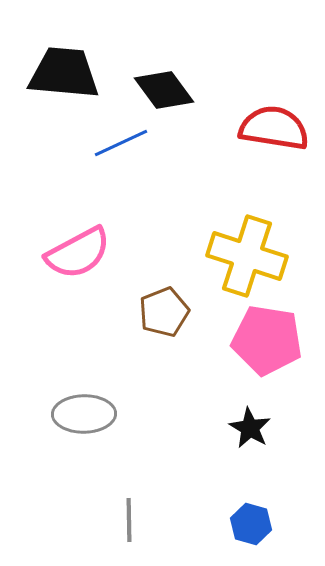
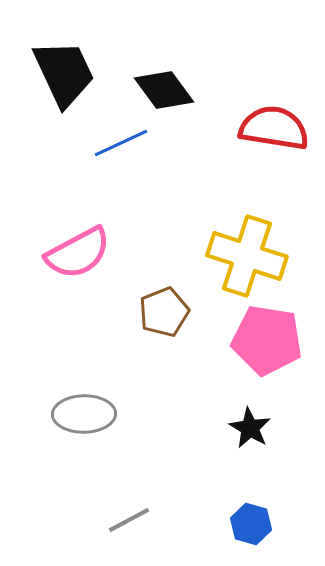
black trapezoid: rotated 60 degrees clockwise
gray line: rotated 63 degrees clockwise
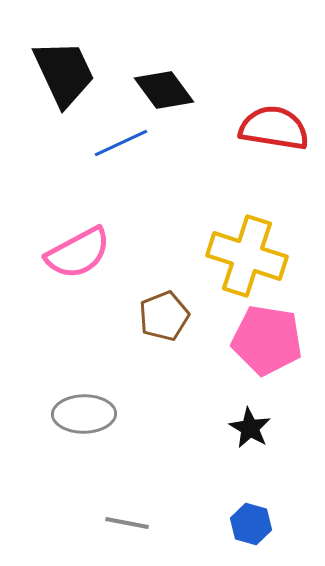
brown pentagon: moved 4 px down
gray line: moved 2 px left, 3 px down; rotated 39 degrees clockwise
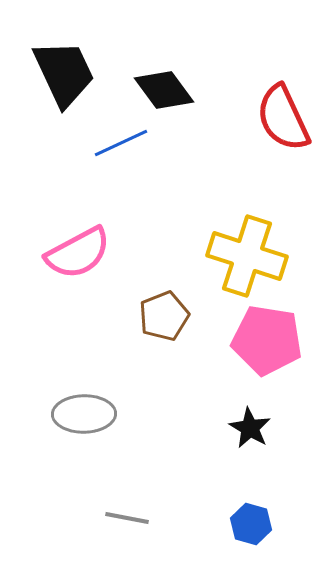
red semicircle: moved 9 px right, 10 px up; rotated 124 degrees counterclockwise
gray line: moved 5 px up
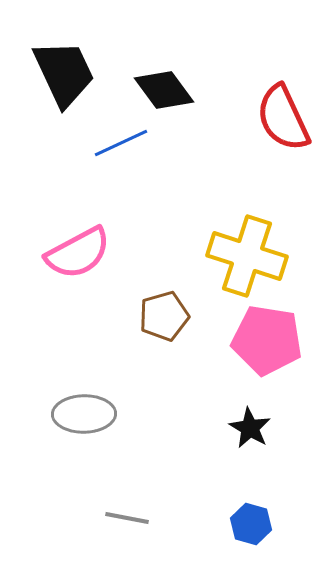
brown pentagon: rotated 6 degrees clockwise
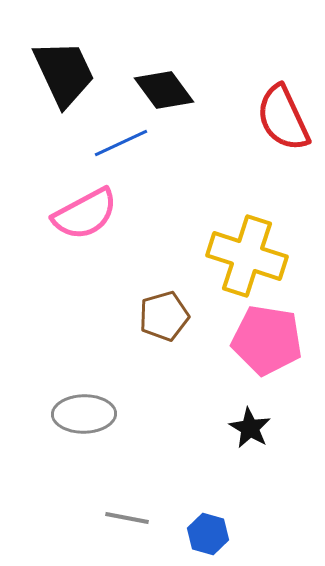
pink semicircle: moved 7 px right, 39 px up
blue hexagon: moved 43 px left, 10 px down
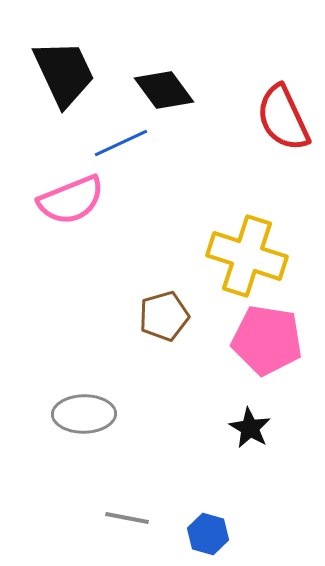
pink semicircle: moved 14 px left, 14 px up; rotated 6 degrees clockwise
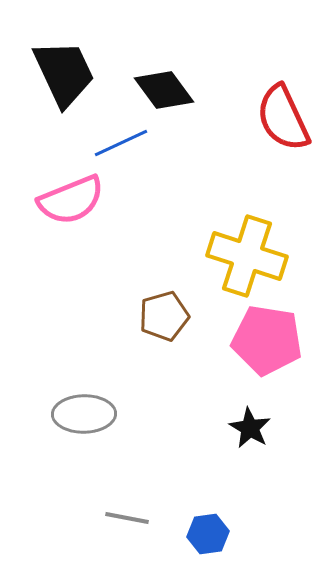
blue hexagon: rotated 24 degrees counterclockwise
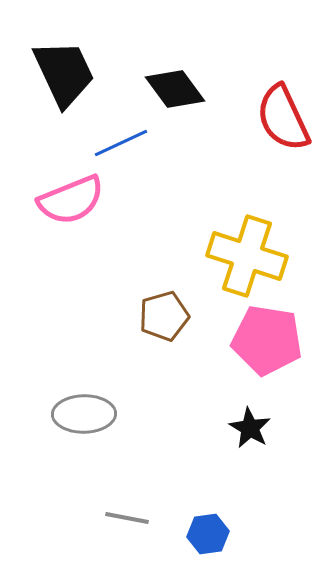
black diamond: moved 11 px right, 1 px up
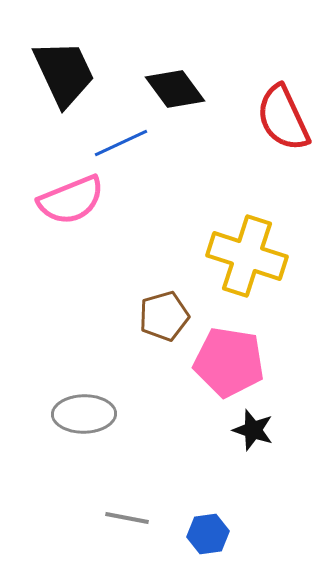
pink pentagon: moved 38 px left, 22 px down
black star: moved 3 px right, 2 px down; rotated 12 degrees counterclockwise
